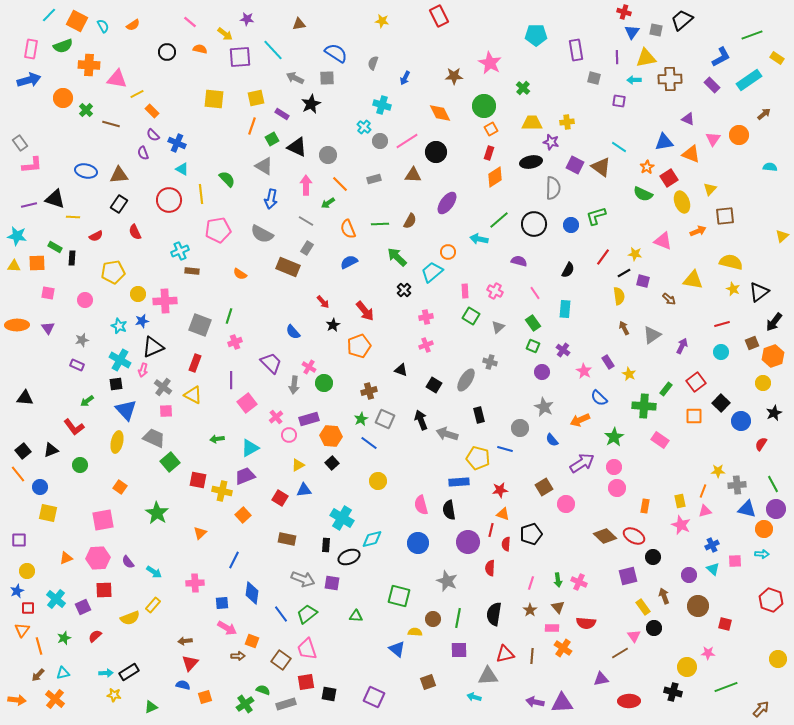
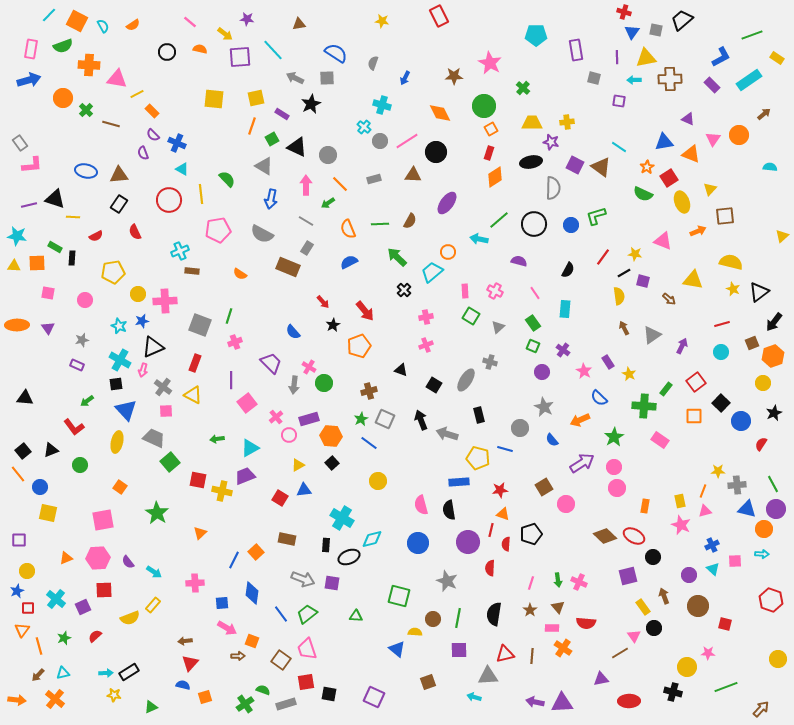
orange square at (243, 515): moved 13 px right, 37 px down
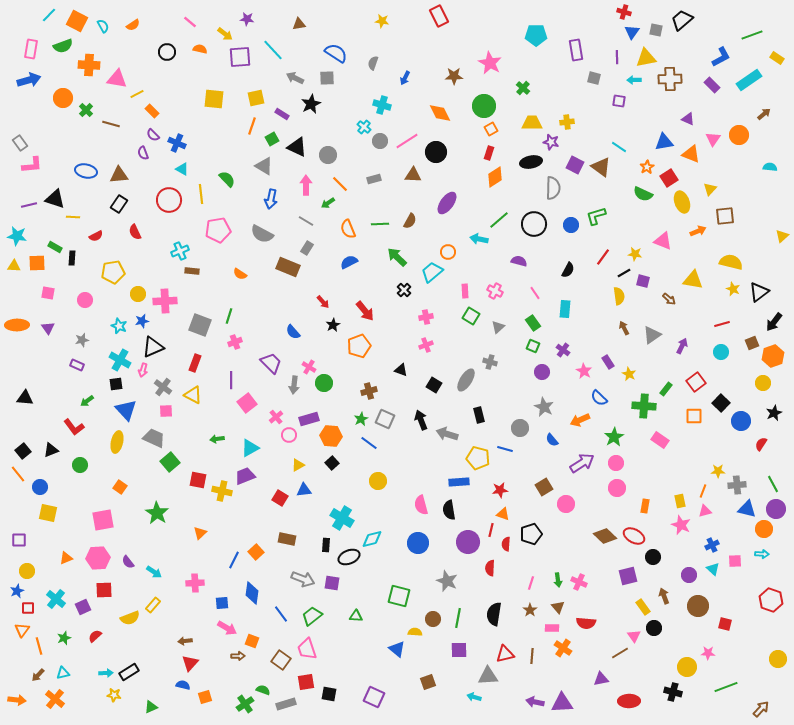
pink circle at (614, 467): moved 2 px right, 4 px up
green trapezoid at (307, 614): moved 5 px right, 2 px down
